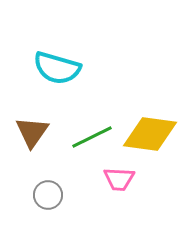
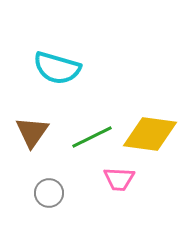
gray circle: moved 1 px right, 2 px up
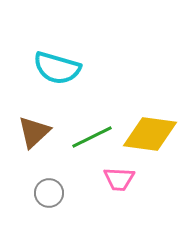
brown triangle: moved 2 px right; rotated 12 degrees clockwise
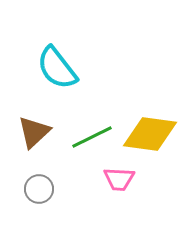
cyan semicircle: rotated 36 degrees clockwise
gray circle: moved 10 px left, 4 px up
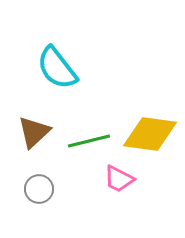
green line: moved 3 px left, 4 px down; rotated 12 degrees clockwise
pink trapezoid: rotated 24 degrees clockwise
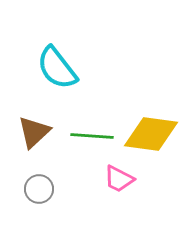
yellow diamond: moved 1 px right
green line: moved 3 px right, 5 px up; rotated 18 degrees clockwise
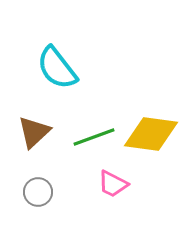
green line: moved 2 px right, 1 px down; rotated 24 degrees counterclockwise
pink trapezoid: moved 6 px left, 5 px down
gray circle: moved 1 px left, 3 px down
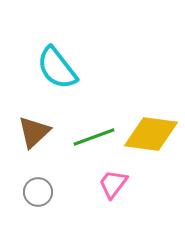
pink trapezoid: rotated 100 degrees clockwise
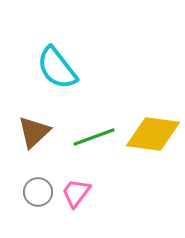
yellow diamond: moved 2 px right
pink trapezoid: moved 37 px left, 9 px down
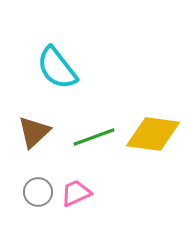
pink trapezoid: rotated 28 degrees clockwise
